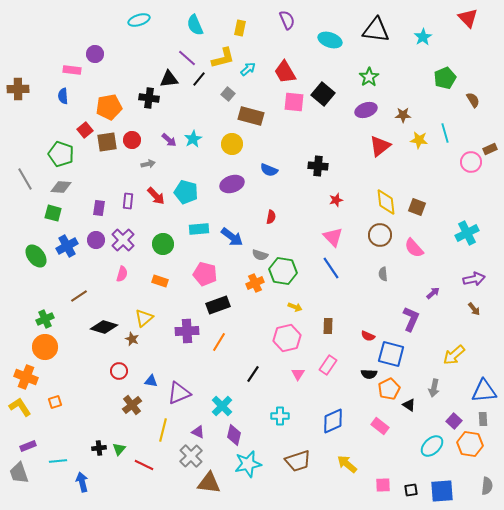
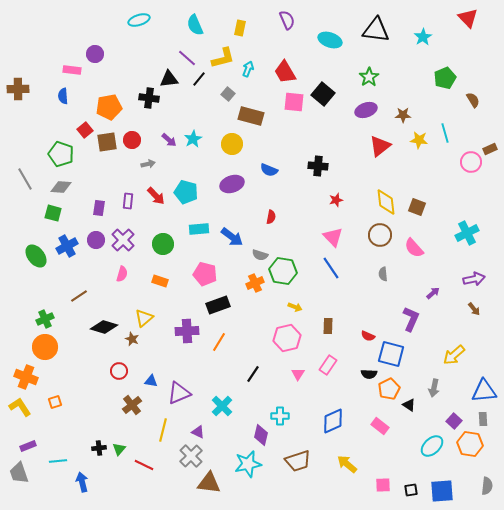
cyan arrow at (248, 69): rotated 28 degrees counterclockwise
purple diamond at (234, 435): moved 27 px right
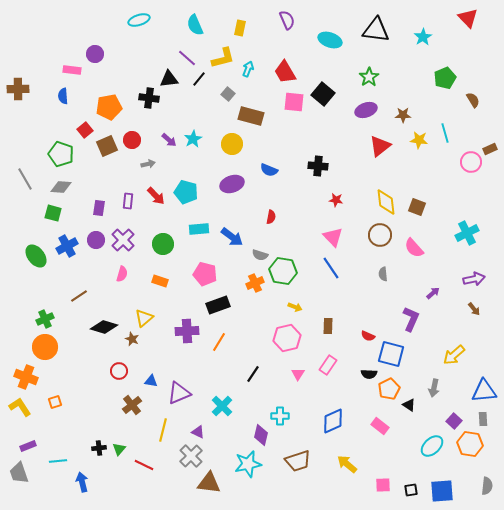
brown square at (107, 142): moved 4 px down; rotated 15 degrees counterclockwise
red star at (336, 200): rotated 24 degrees clockwise
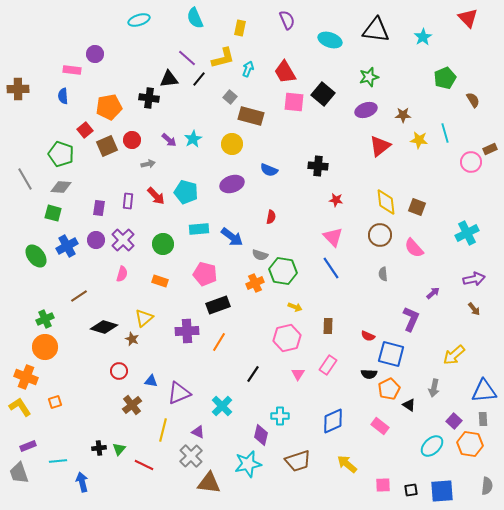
cyan semicircle at (195, 25): moved 7 px up
green star at (369, 77): rotated 18 degrees clockwise
gray square at (228, 94): moved 2 px right, 3 px down
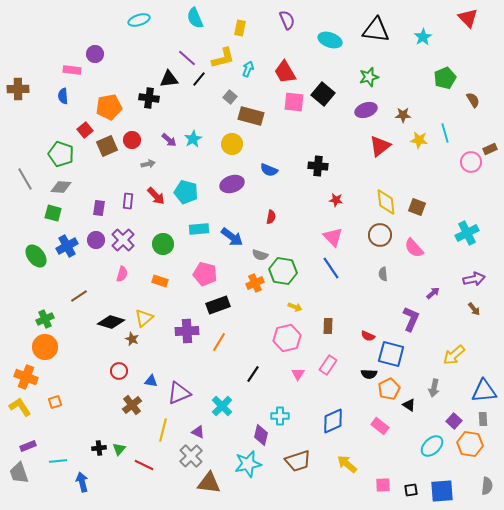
black diamond at (104, 327): moved 7 px right, 5 px up
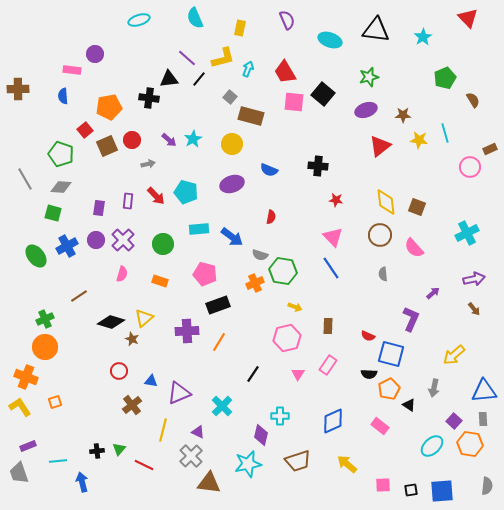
pink circle at (471, 162): moved 1 px left, 5 px down
black cross at (99, 448): moved 2 px left, 3 px down
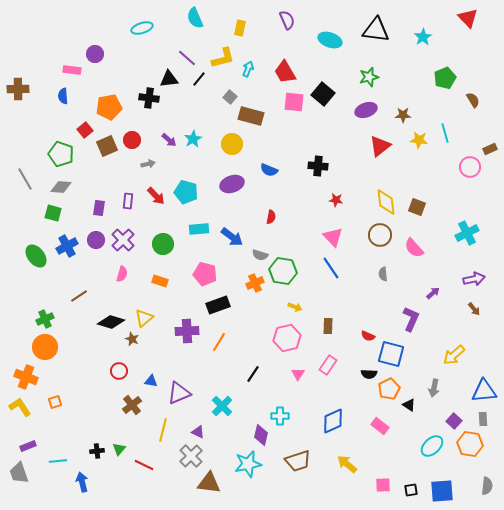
cyan ellipse at (139, 20): moved 3 px right, 8 px down
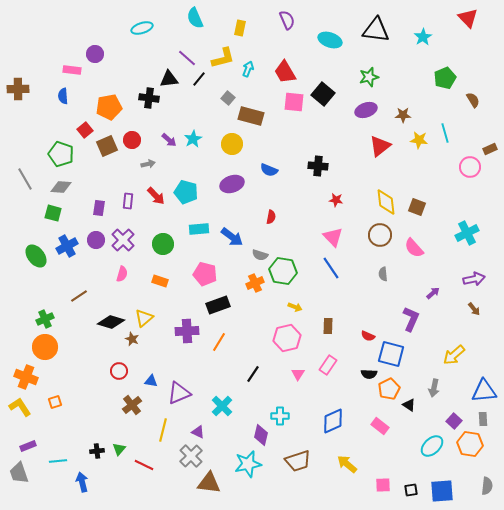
gray square at (230, 97): moved 2 px left, 1 px down
